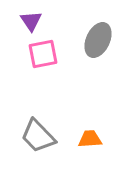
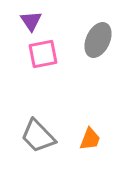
orange trapezoid: rotated 115 degrees clockwise
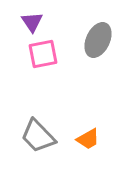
purple triangle: moved 1 px right, 1 px down
orange trapezoid: moved 2 px left; rotated 40 degrees clockwise
